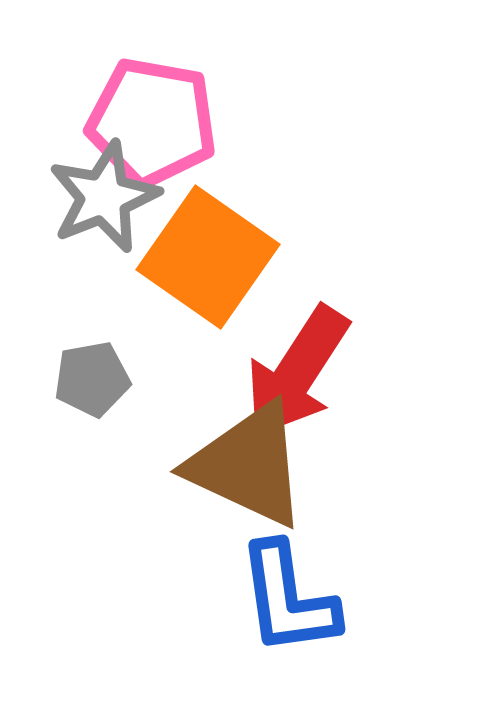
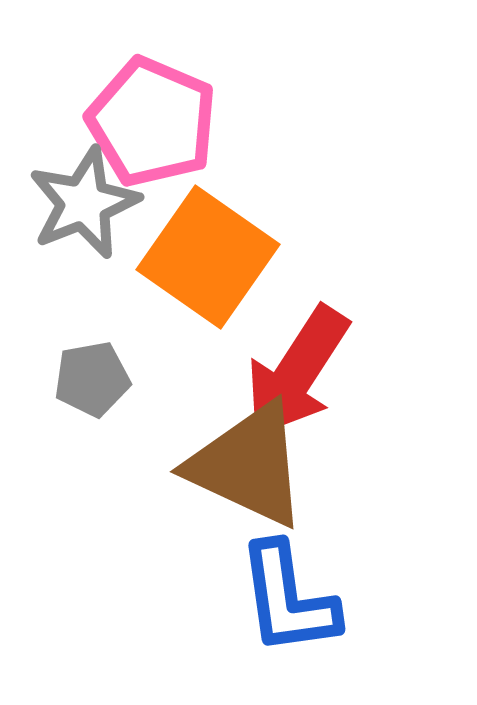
pink pentagon: rotated 13 degrees clockwise
gray star: moved 20 px left, 6 px down
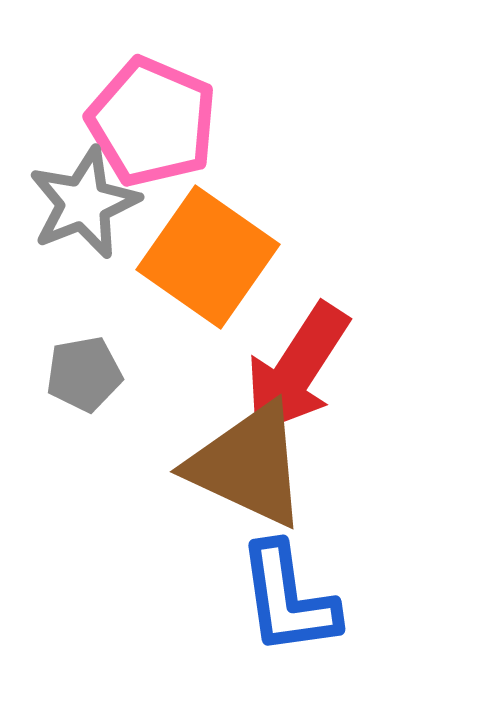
red arrow: moved 3 px up
gray pentagon: moved 8 px left, 5 px up
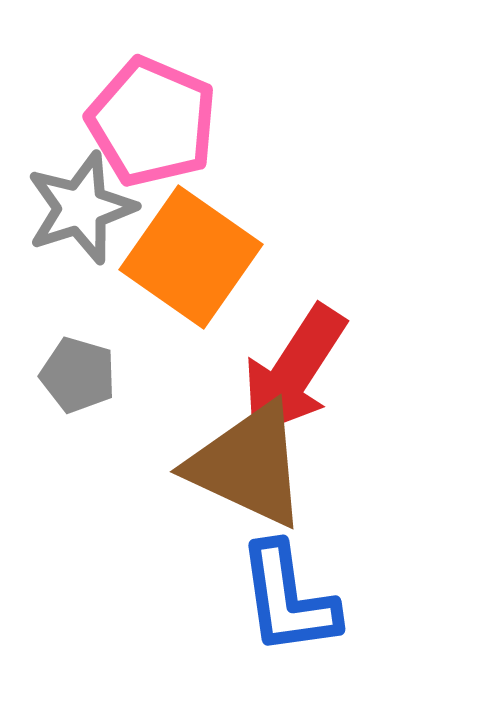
gray star: moved 3 px left, 5 px down; rotated 4 degrees clockwise
orange square: moved 17 px left
red arrow: moved 3 px left, 2 px down
gray pentagon: moved 6 px left, 1 px down; rotated 26 degrees clockwise
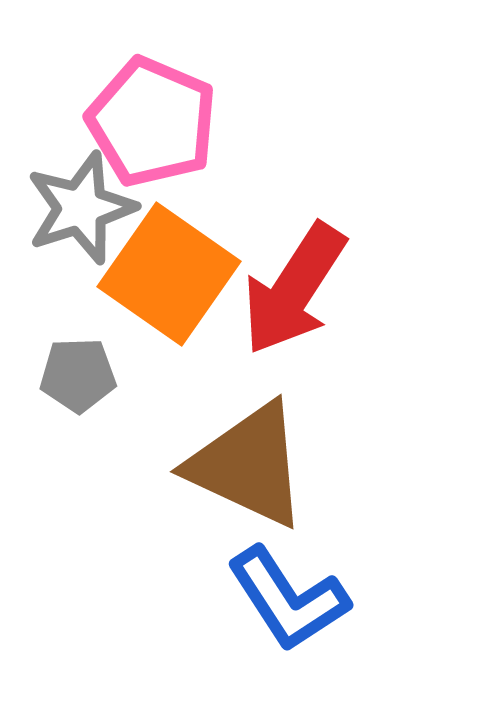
orange square: moved 22 px left, 17 px down
red arrow: moved 82 px up
gray pentagon: rotated 18 degrees counterclockwise
blue L-shape: rotated 25 degrees counterclockwise
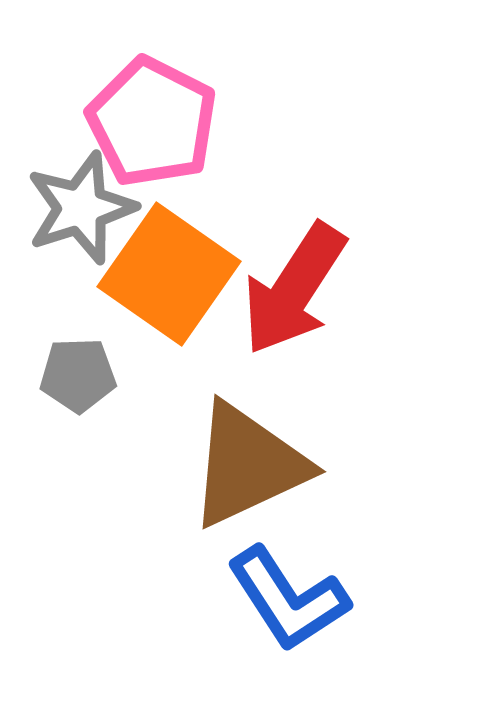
pink pentagon: rotated 4 degrees clockwise
brown triangle: rotated 50 degrees counterclockwise
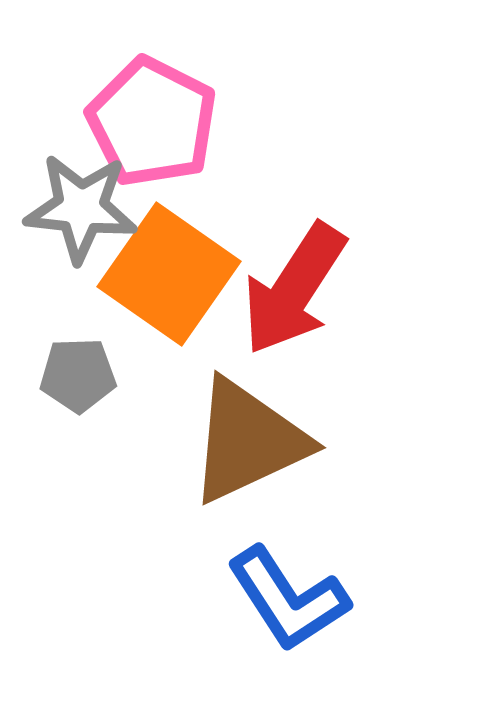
gray star: rotated 24 degrees clockwise
brown triangle: moved 24 px up
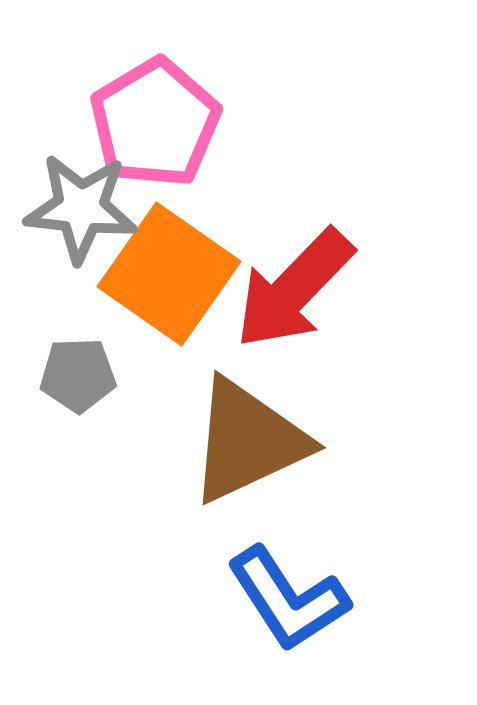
pink pentagon: moved 3 px right, 1 px down; rotated 14 degrees clockwise
red arrow: rotated 11 degrees clockwise
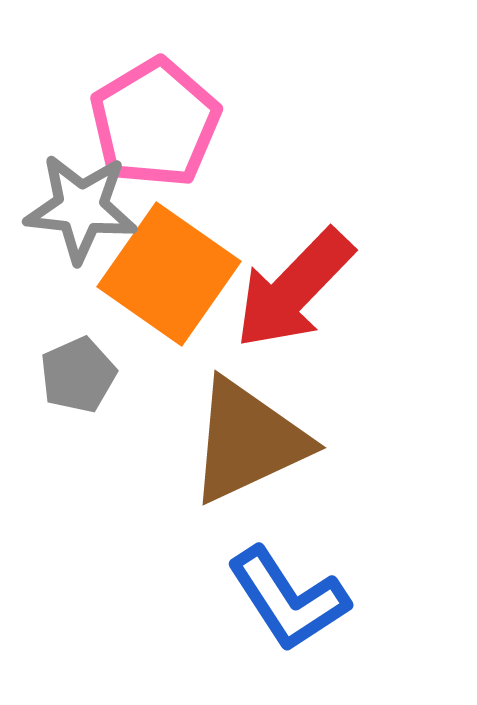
gray pentagon: rotated 22 degrees counterclockwise
